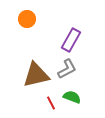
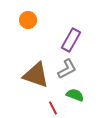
orange circle: moved 1 px right, 1 px down
brown triangle: rotated 32 degrees clockwise
green semicircle: moved 3 px right, 2 px up
red line: moved 2 px right, 5 px down
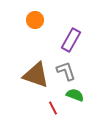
orange circle: moved 7 px right
gray L-shape: moved 1 px left, 2 px down; rotated 80 degrees counterclockwise
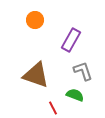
gray L-shape: moved 17 px right
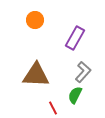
purple rectangle: moved 4 px right, 2 px up
gray L-shape: moved 1 px down; rotated 60 degrees clockwise
brown triangle: rotated 16 degrees counterclockwise
green semicircle: rotated 84 degrees counterclockwise
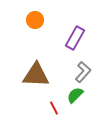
green semicircle: rotated 18 degrees clockwise
red line: moved 1 px right
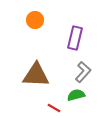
purple rectangle: rotated 15 degrees counterclockwise
green semicircle: moved 1 px right; rotated 30 degrees clockwise
red line: rotated 32 degrees counterclockwise
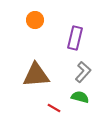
brown triangle: rotated 8 degrees counterclockwise
green semicircle: moved 4 px right, 2 px down; rotated 30 degrees clockwise
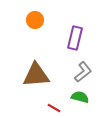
gray L-shape: rotated 10 degrees clockwise
